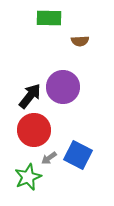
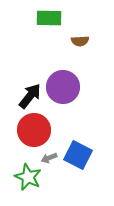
gray arrow: rotated 14 degrees clockwise
green star: rotated 24 degrees counterclockwise
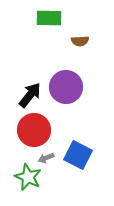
purple circle: moved 3 px right
black arrow: moved 1 px up
gray arrow: moved 3 px left
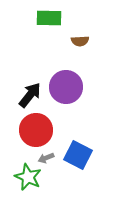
red circle: moved 2 px right
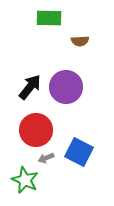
black arrow: moved 8 px up
blue square: moved 1 px right, 3 px up
green star: moved 3 px left, 3 px down
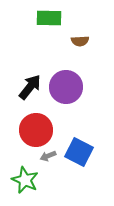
gray arrow: moved 2 px right, 2 px up
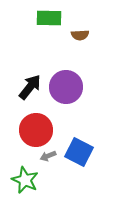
brown semicircle: moved 6 px up
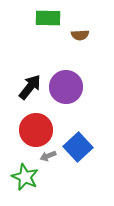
green rectangle: moved 1 px left
blue square: moved 1 px left, 5 px up; rotated 20 degrees clockwise
green star: moved 3 px up
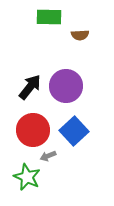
green rectangle: moved 1 px right, 1 px up
purple circle: moved 1 px up
red circle: moved 3 px left
blue square: moved 4 px left, 16 px up
green star: moved 2 px right
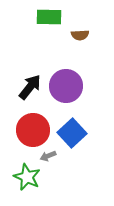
blue square: moved 2 px left, 2 px down
